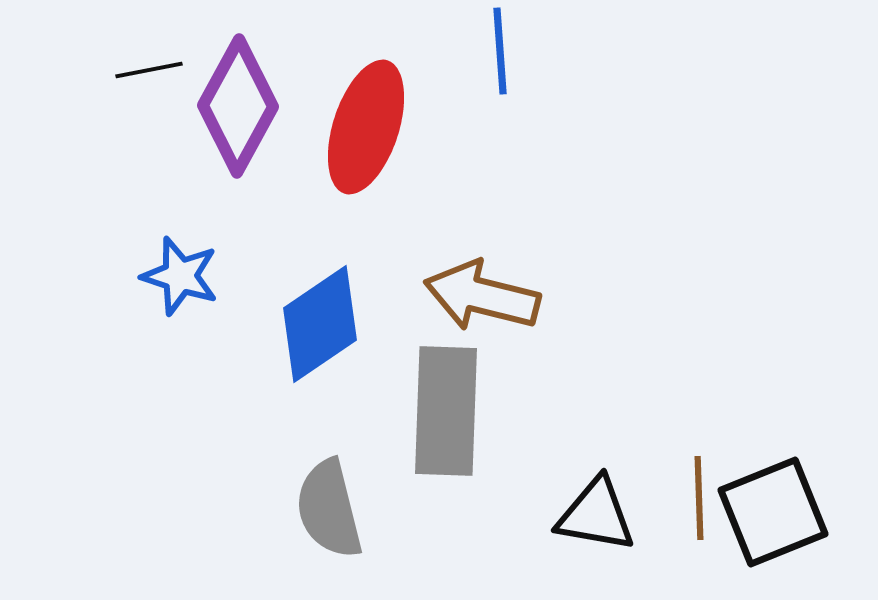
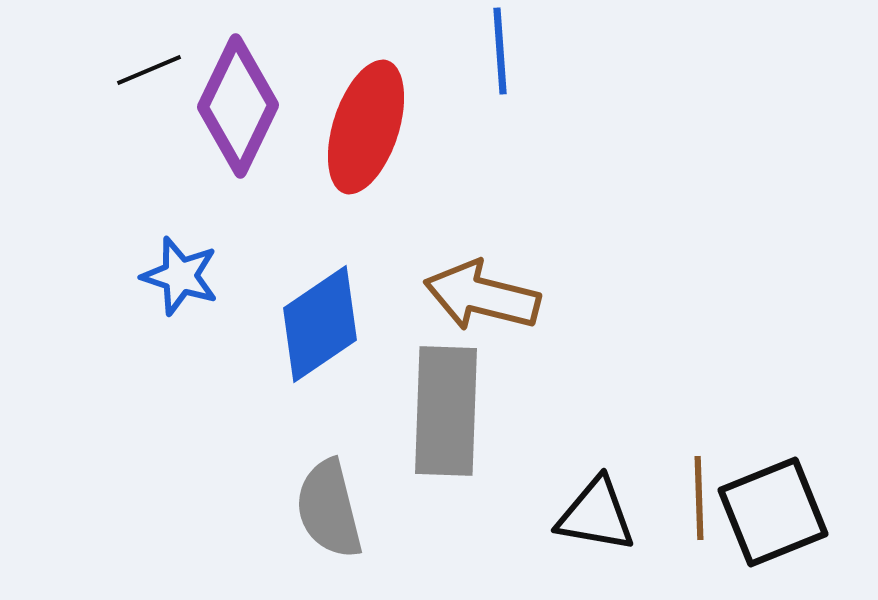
black line: rotated 12 degrees counterclockwise
purple diamond: rotated 3 degrees counterclockwise
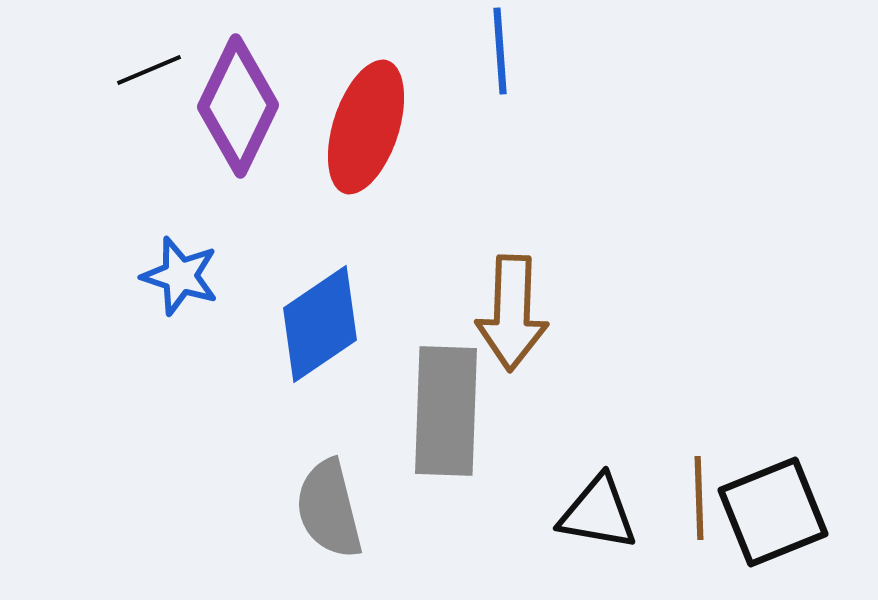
brown arrow: moved 30 px right, 17 px down; rotated 102 degrees counterclockwise
black triangle: moved 2 px right, 2 px up
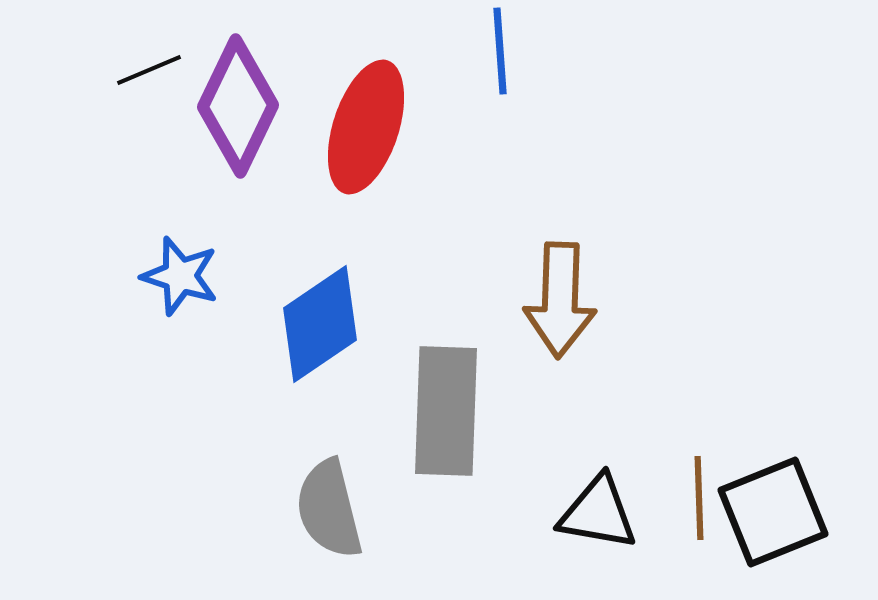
brown arrow: moved 48 px right, 13 px up
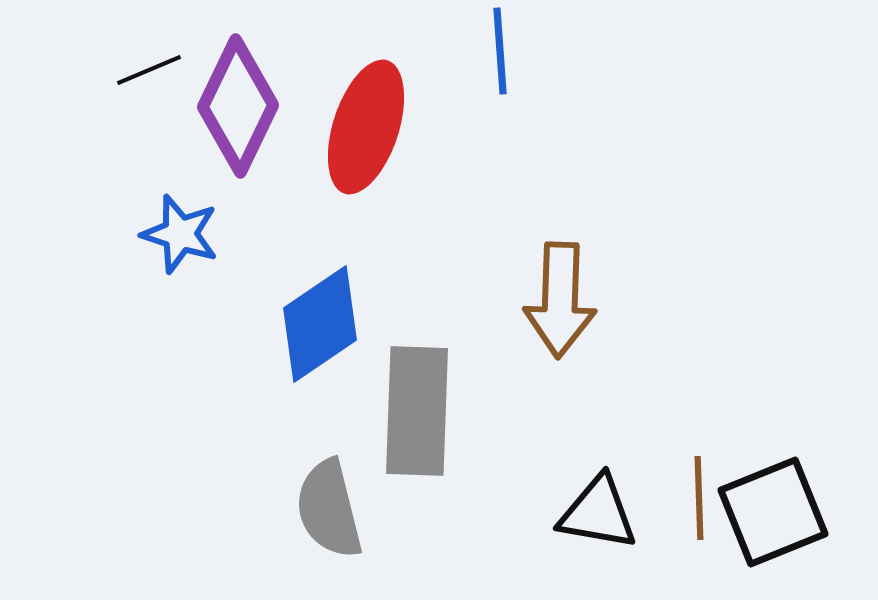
blue star: moved 42 px up
gray rectangle: moved 29 px left
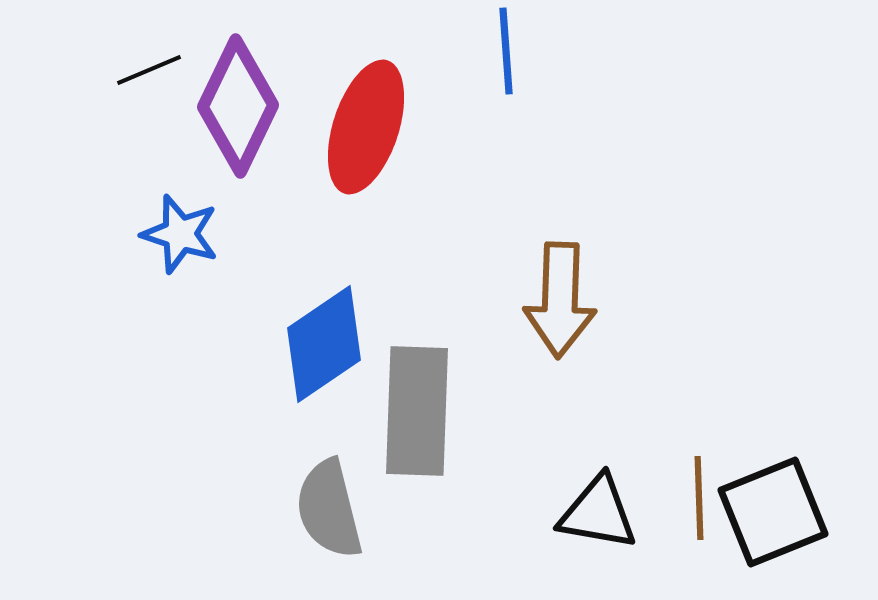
blue line: moved 6 px right
blue diamond: moved 4 px right, 20 px down
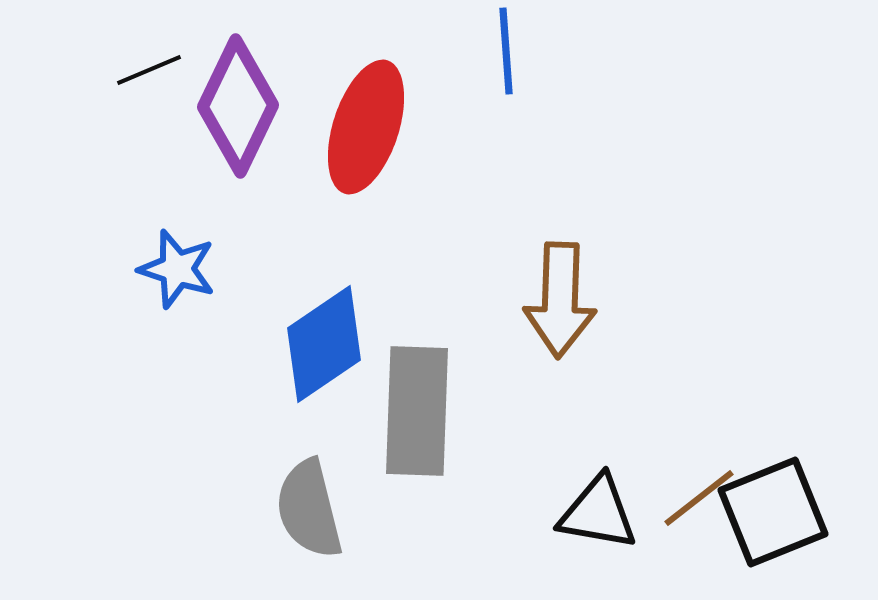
blue star: moved 3 px left, 35 px down
brown line: rotated 54 degrees clockwise
gray semicircle: moved 20 px left
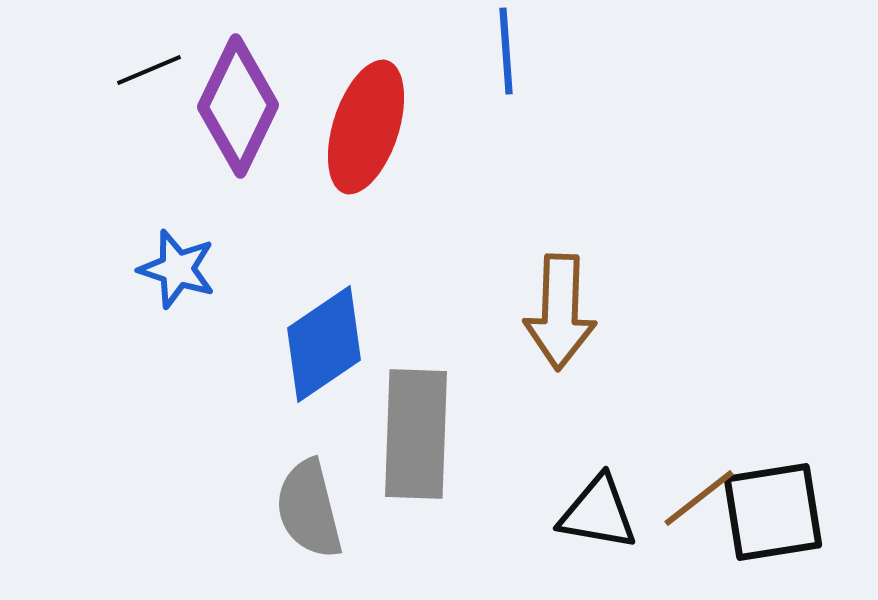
brown arrow: moved 12 px down
gray rectangle: moved 1 px left, 23 px down
black square: rotated 13 degrees clockwise
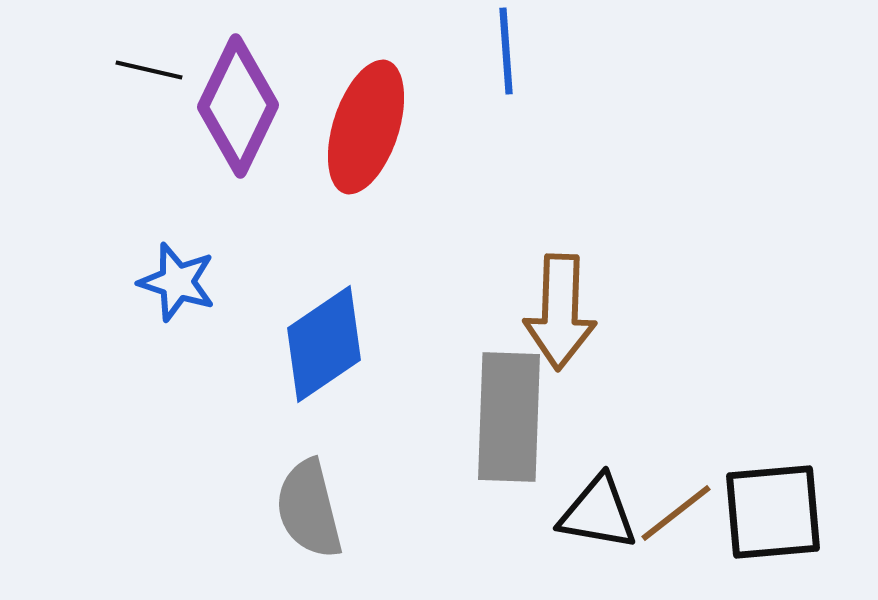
black line: rotated 36 degrees clockwise
blue star: moved 13 px down
gray rectangle: moved 93 px right, 17 px up
brown line: moved 23 px left, 15 px down
black square: rotated 4 degrees clockwise
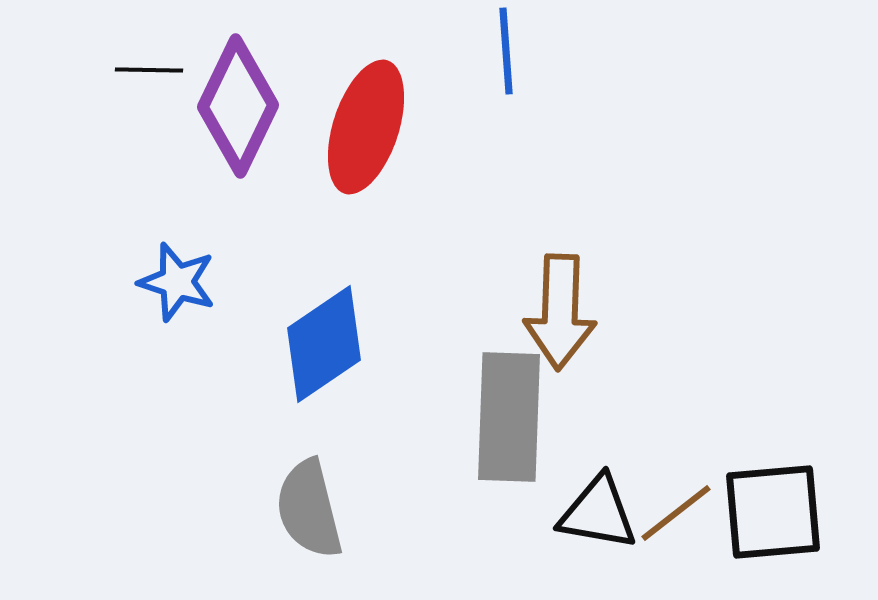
black line: rotated 12 degrees counterclockwise
